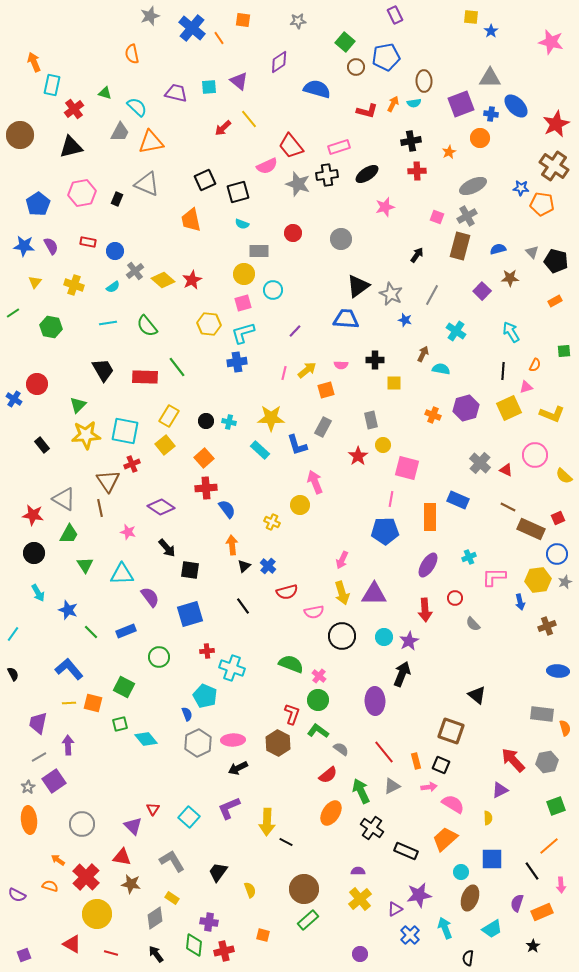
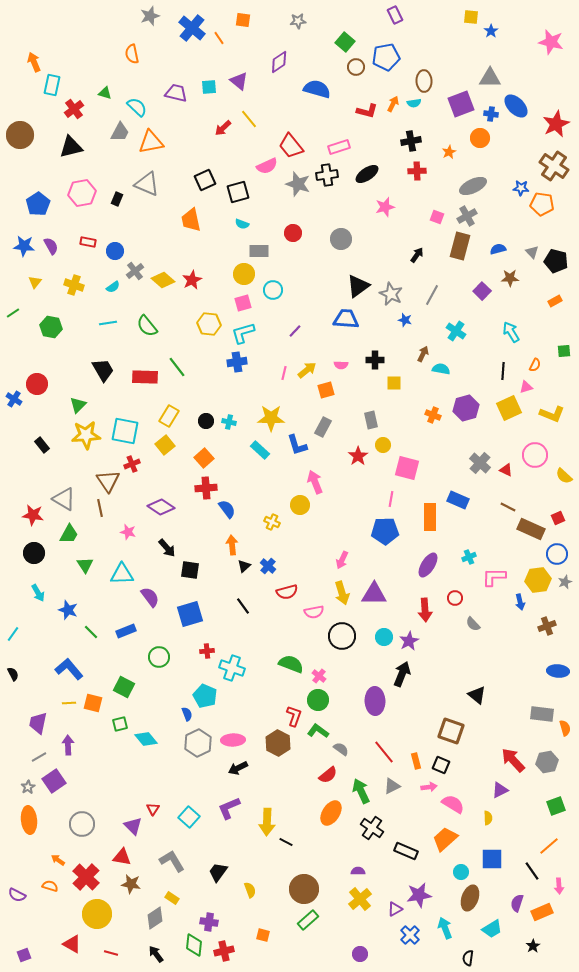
red L-shape at (292, 714): moved 2 px right, 2 px down
pink arrow at (561, 885): moved 2 px left, 1 px down
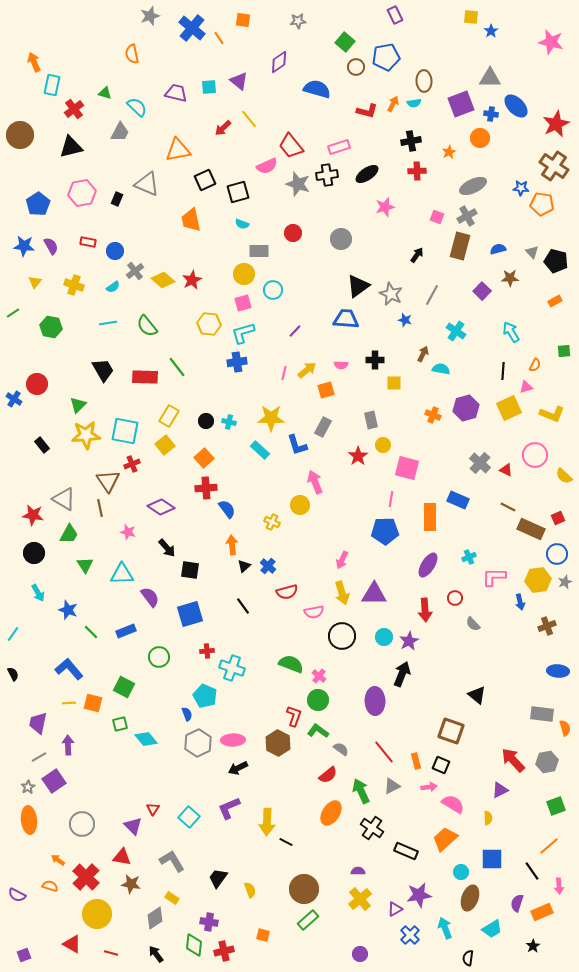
orange triangle at (151, 142): moved 27 px right, 8 px down
black trapezoid at (218, 872): moved 6 px down
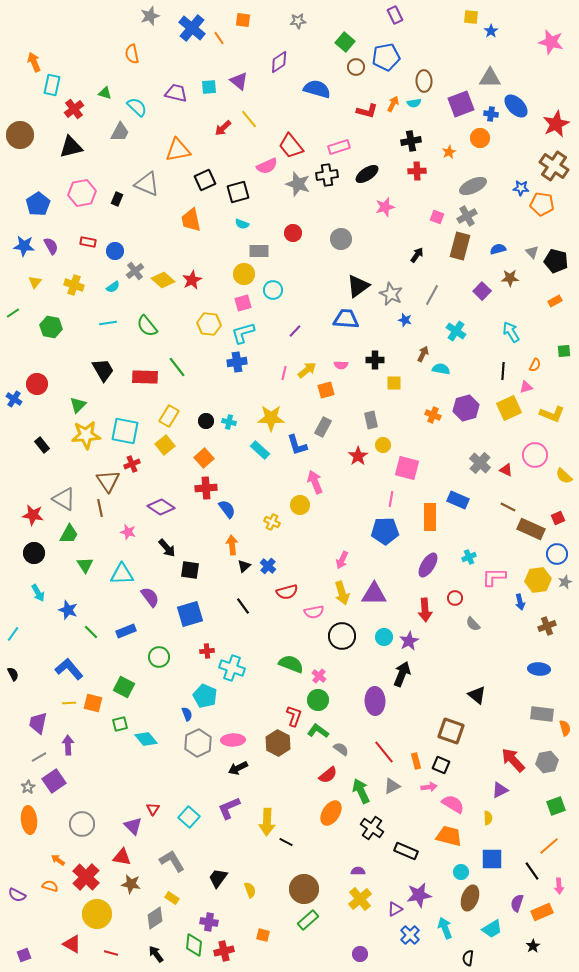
blue ellipse at (558, 671): moved 19 px left, 2 px up
orange trapezoid at (445, 839): moved 4 px right, 3 px up; rotated 56 degrees clockwise
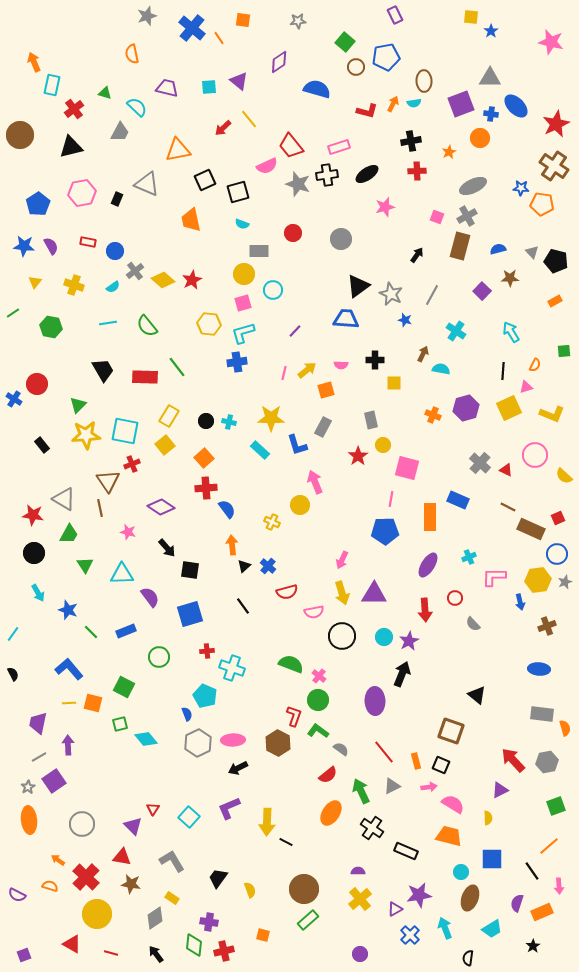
gray star at (150, 16): moved 3 px left
purple trapezoid at (176, 93): moved 9 px left, 5 px up
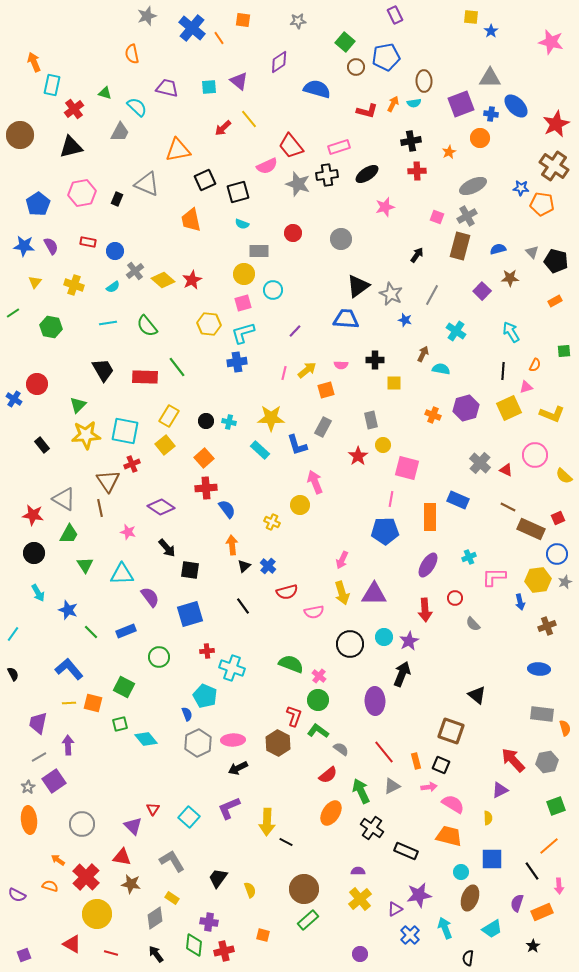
black circle at (342, 636): moved 8 px right, 8 px down
